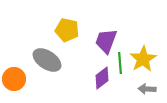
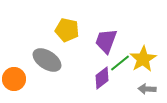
green line: rotated 55 degrees clockwise
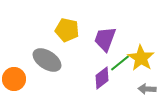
purple trapezoid: moved 1 px left, 2 px up
yellow star: moved 2 px left, 1 px up; rotated 8 degrees counterclockwise
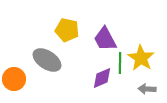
purple trapezoid: rotated 48 degrees counterclockwise
green line: rotated 50 degrees counterclockwise
purple diamond: rotated 15 degrees clockwise
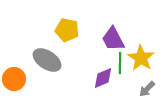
purple trapezoid: moved 8 px right
purple diamond: moved 1 px right
gray arrow: rotated 48 degrees counterclockwise
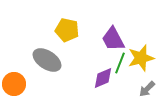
yellow star: rotated 24 degrees clockwise
green line: rotated 20 degrees clockwise
orange circle: moved 5 px down
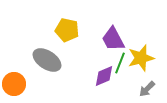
purple diamond: moved 1 px right, 2 px up
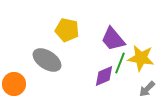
purple trapezoid: rotated 12 degrees counterclockwise
yellow star: rotated 24 degrees clockwise
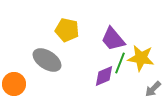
gray arrow: moved 6 px right
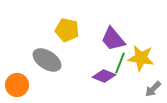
purple diamond: rotated 45 degrees clockwise
orange circle: moved 3 px right, 1 px down
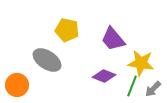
yellow star: moved 5 px down
green line: moved 12 px right, 23 px down
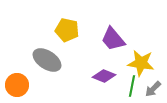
green line: rotated 10 degrees counterclockwise
